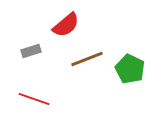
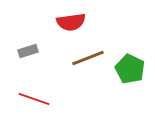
red semicircle: moved 5 px right, 3 px up; rotated 32 degrees clockwise
gray rectangle: moved 3 px left
brown line: moved 1 px right, 1 px up
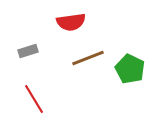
red line: rotated 40 degrees clockwise
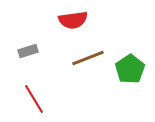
red semicircle: moved 2 px right, 2 px up
green pentagon: rotated 12 degrees clockwise
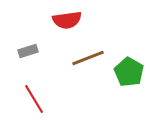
red semicircle: moved 6 px left
green pentagon: moved 1 px left, 3 px down; rotated 8 degrees counterclockwise
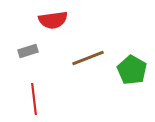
red semicircle: moved 14 px left
green pentagon: moved 3 px right, 2 px up
red line: rotated 24 degrees clockwise
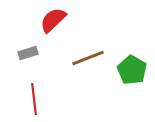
red semicircle: rotated 144 degrees clockwise
gray rectangle: moved 2 px down
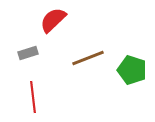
green pentagon: rotated 12 degrees counterclockwise
red line: moved 1 px left, 2 px up
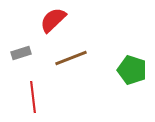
gray rectangle: moved 7 px left
brown line: moved 17 px left
